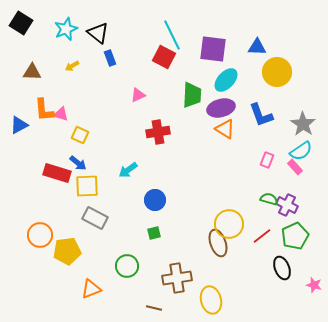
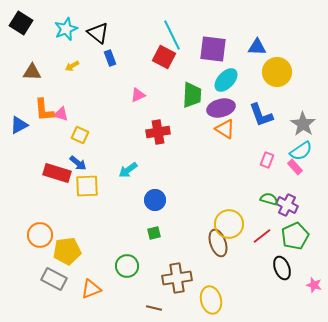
gray rectangle at (95, 218): moved 41 px left, 61 px down
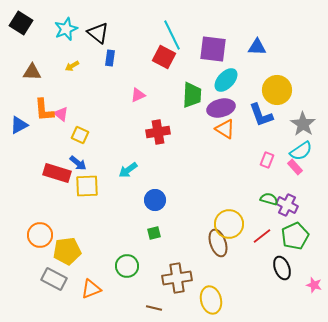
blue rectangle at (110, 58): rotated 28 degrees clockwise
yellow circle at (277, 72): moved 18 px down
pink triangle at (61, 114): rotated 21 degrees clockwise
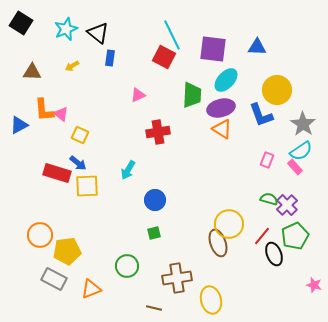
orange triangle at (225, 129): moved 3 px left
cyan arrow at (128, 170): rotated 24 degrees counterclockwise
purple cross at (287, 205): rotated 20 degrees clockwise
red line at (262, 236): rotated 12 degrees counterclockwise
black ellipse at (282, 268): moved 8 px left, 14 px up
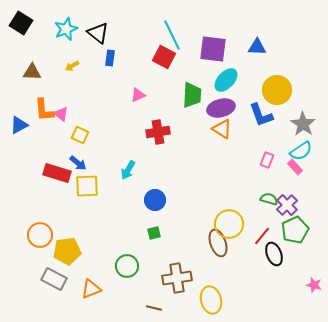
green pentagon at (295, 236): moved 6 px up
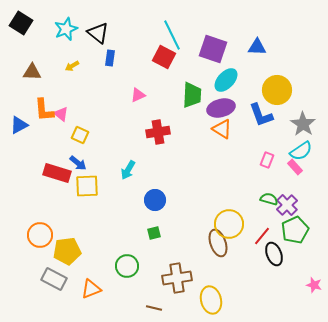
purple square at (213, 49): rotated 12 degrees clockwise
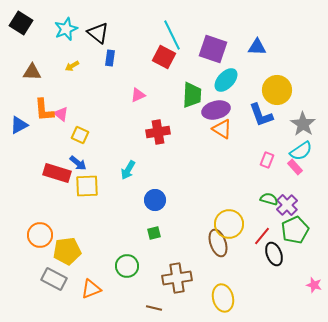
purple ellipse at (221, 108): moved 5 px left, 2 px down
yellow ellipse at (211, 300): moved 12 px right, 2 px up
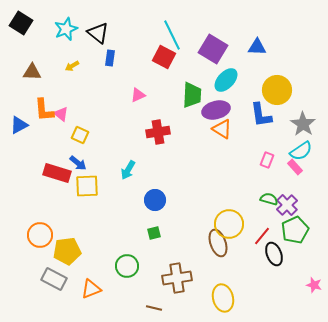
purple square at (213, 49): rotated 12 degrees clockwise
blue L-shape at (261, 115): rotated 12 degrees clockwise
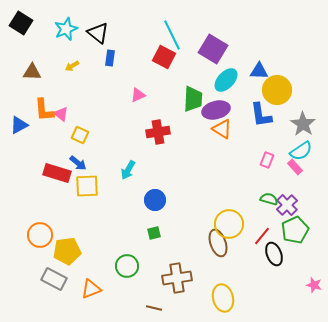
blue triangle at (257, 47): moved 2 px right, 24 px down
green trapezoid at (192, 95): moved 1 px right, 4 px down
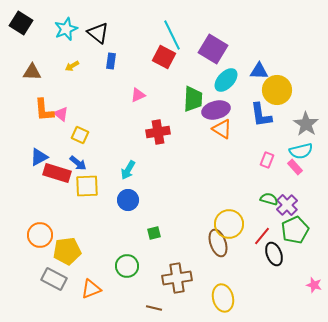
blue rectangle at (110, 58): moved 1 px right, 3 px down
gray star at (303, 124): moved 3 px right
blue triangle at (19, 125): moved 20 px right, 32 px down
cyan semicircle at (301, 151): rotated 20 degrees clockwise
blue circle at (155, 200): moved 27 px left
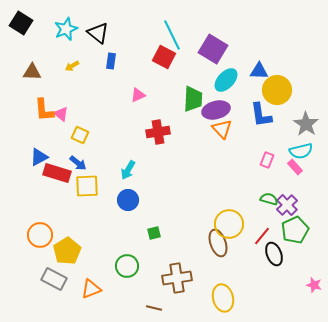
orange triangle at (222, 129): rotated 15 degrees clockwise
yellow pentagon at (67, 251): rotated 24 degrees counterclockwise
